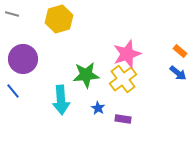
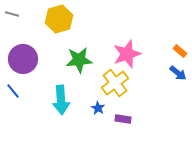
green star: moved 7 px left, 15 px up
yellow cross: moved 8 px left, 4 px down
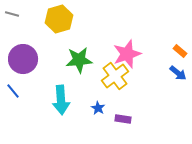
yellow cross: moved 7 px up
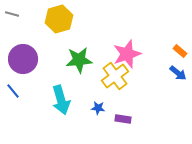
cyan arrow: rotated 12 degrees counterclockwise
blue star: rotated 24 degrees counterclockwise
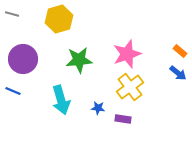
yellow cross: moved 15 px right, 11 px down
blue line: rotated 28 degrees counterclockwise
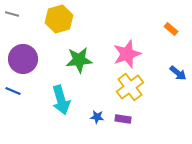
orange rectangle: moved 9 px left, 22 px up
blue star: moved 1 px left, 9 px down
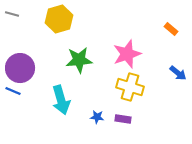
purple circle: moved 3 px left, 9 px down
yellow cross: rotated 36 degrees counterclockwise
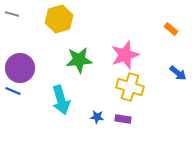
pink star: moved 2 px left, 1 px down
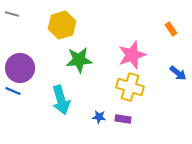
yellow hexagon: moved 3 px right, 6 px down
orange rectangle: rotated 16 degrees clockwise
pink star: moved 7 px right
blue star: moved 2 px right
